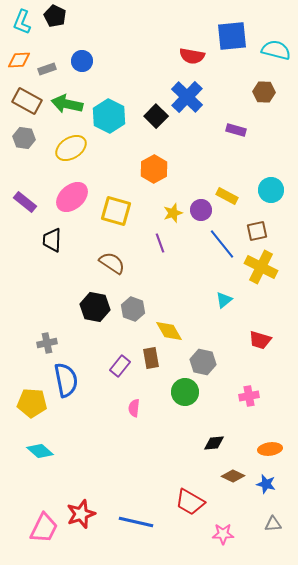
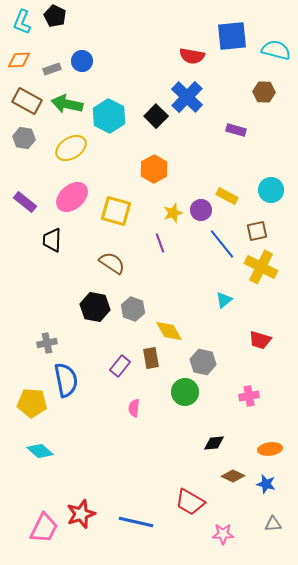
gray rectangle at (47, 69): moved 5 px right
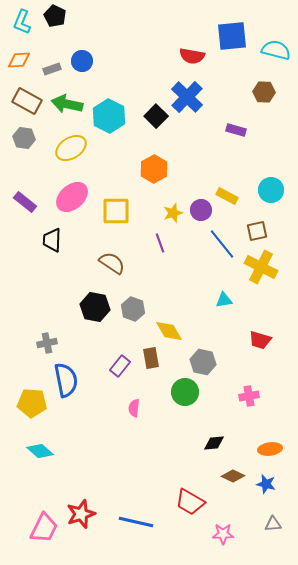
yellow square at (116, 211): rotated 16 degrees counterclockwise
cyan triangle at (224, 300): rotated 30 degrees clockwise
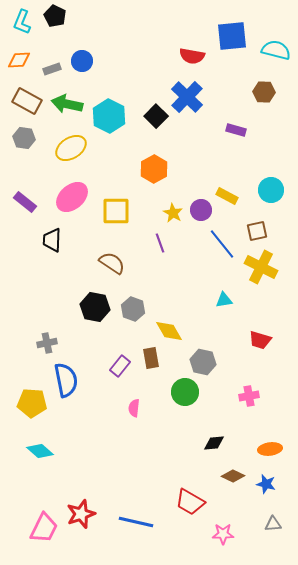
yellow star at (173, 213): rotated 24 degrees counterclockwise
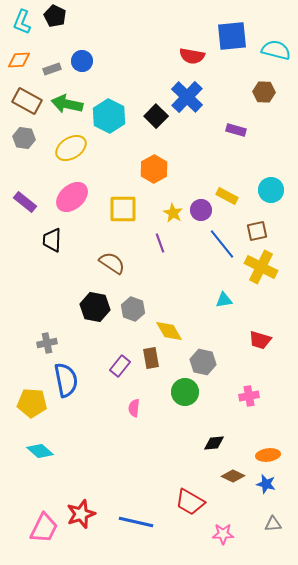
yellow square at (116, 211): moved 7 px right, 2 px up
orange ellipse at (270, 449): moved 2 px left, 6 px down
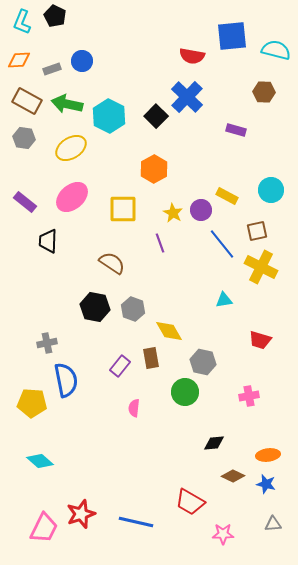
black trapezoid at (52, 240): moved 4 px left, 1 px down
cyan diamond at (40, 451): moved 10 px down
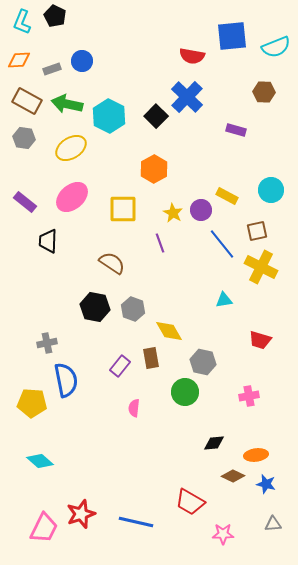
cyan semicircle at (276, 50): moved 3 px up; rotated 144 degrees clockwise
orange ellipse at (268, 455): moved 12 px left
